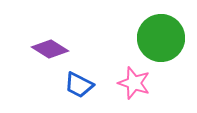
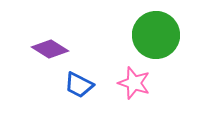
green circle: moved 5 px left, 3 px up
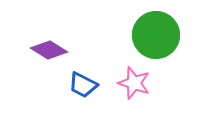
purple diamond: moved 1 px left, 1 px down
blue trapezoid: moved 4 px right
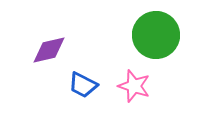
purple diamond: rotated 45 degrees counterclockwise
pink star: moved 3 px down
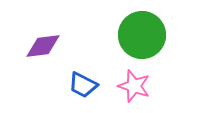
green circle: moved 14 px left
purple diamond: moved 6 px left, 4 px up; rotated 6 degrees clockwise
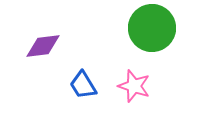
green circle: moved 10 px right, 7 px up
blue trapezoid: rotated 32 degrees clockwise
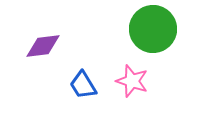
green circle: moved 1 px right, 1 px down
pink star: moved 2 px left, 5 px up
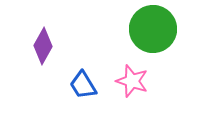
purple diamond: rotated 54 degrees counterclockwise
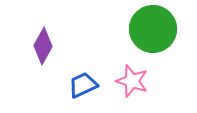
blue trapezoid: rotated 96 degrees clockwise
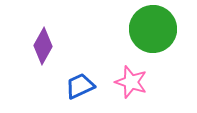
pink star: moved 1 px left, 1 px down
blue trapezoid: moved 3 px left, 1 px down
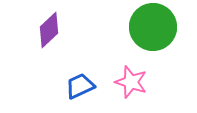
green circle: moved 2 px up
purple diamond: moved 6 px right, 16 px up; rotated 18 degrees clockwise
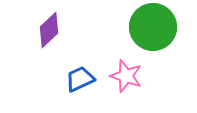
pink star: moved 5 px left, 6 px up
blue trapezoid: moved 7 px up
